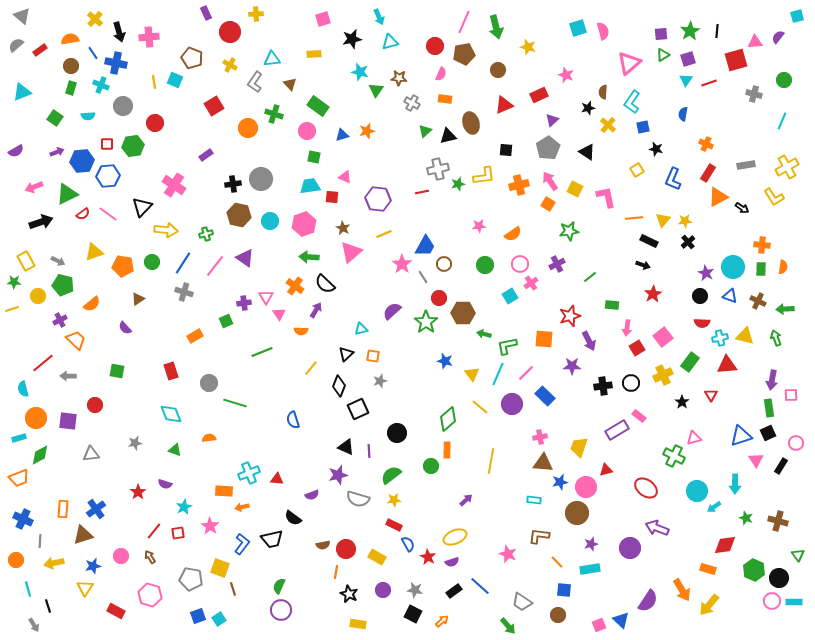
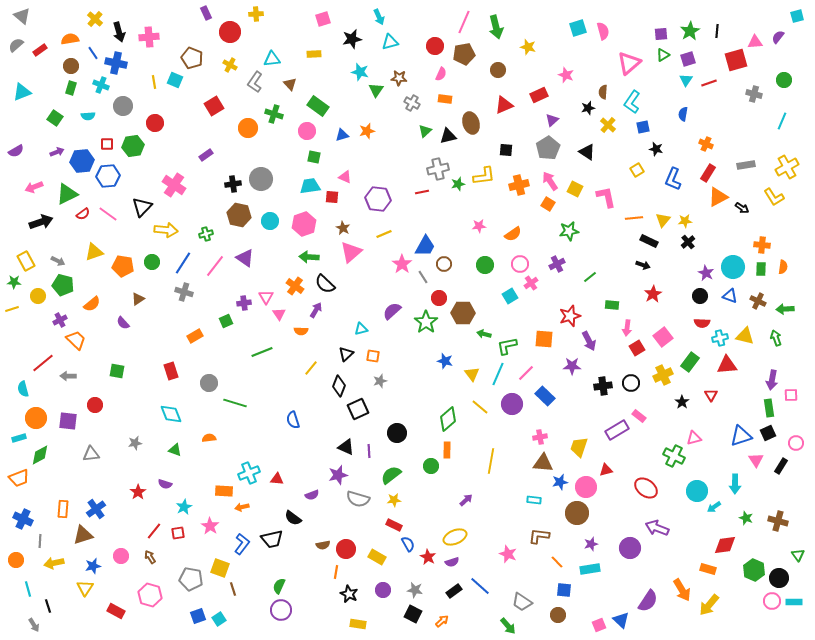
purple semicircle at (125, 328): moved 2 px left, 5 px up
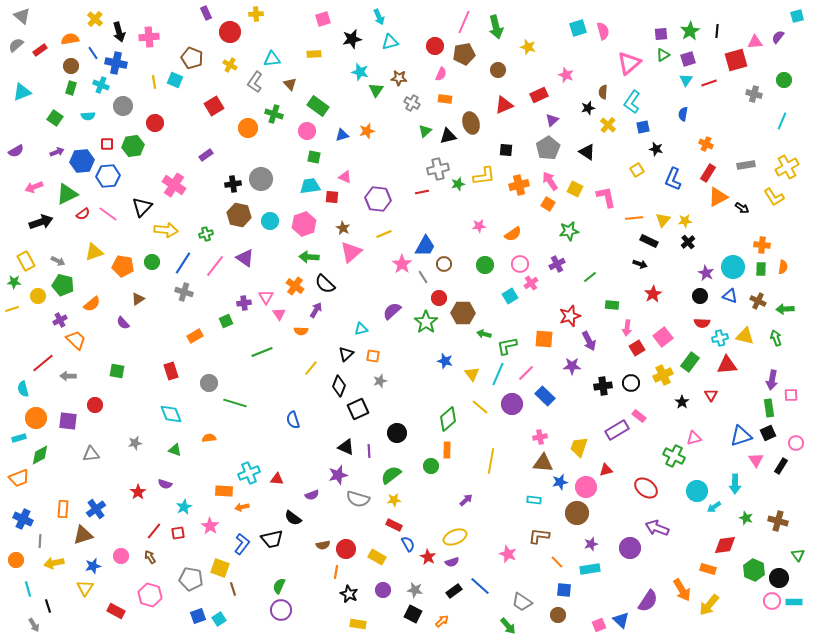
black arrow at (643, 265): moved 3 px left, 1 px up
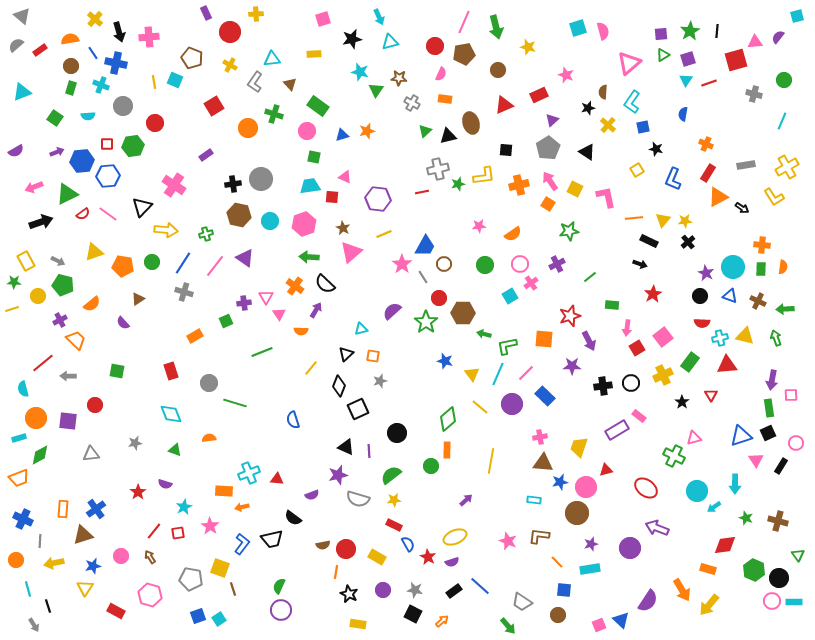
pink star at (508, 554): moved 13 px up
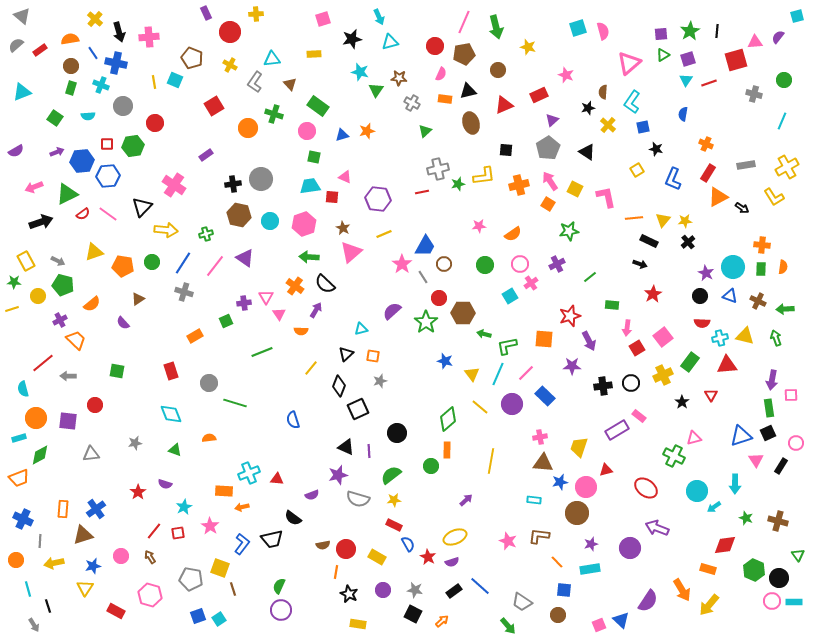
black triangle at (448, 136): moved 20 px right, 45 px up
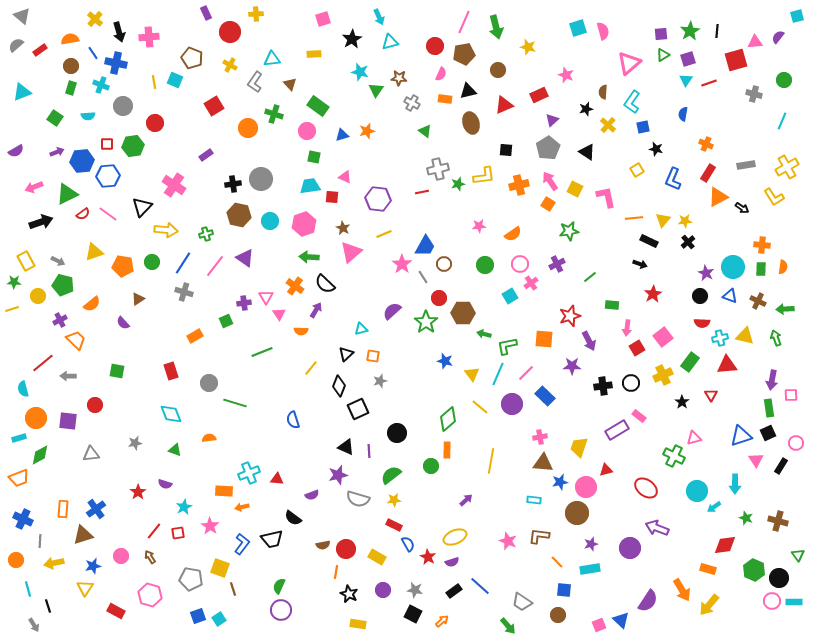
black star at (352, 39): rotated 18 degrees counterclockwise
black star at (588, 108): moved 2 px left, 1 px down
green triangle at (425, 131): rotated 40 degrees counterclockwise
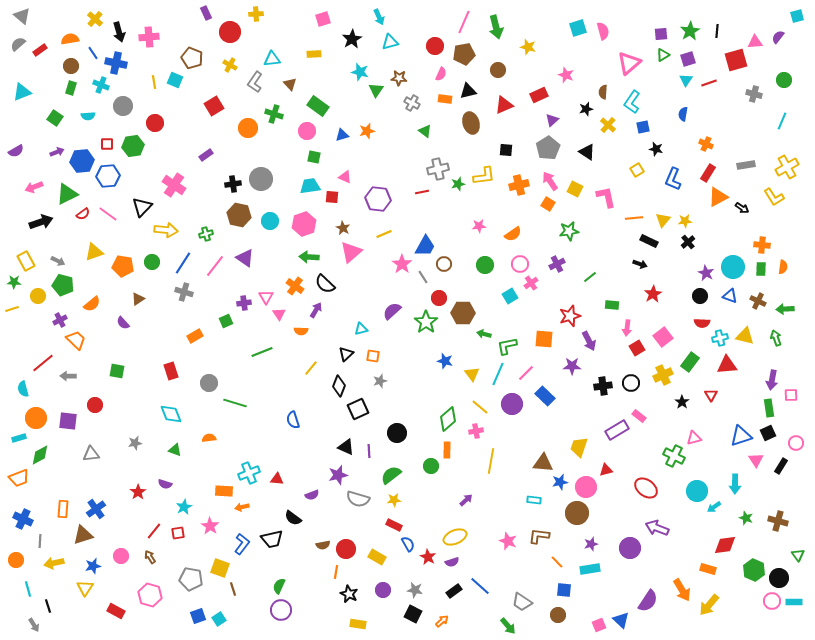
gray semicircle at (16, 45): moved 2 px right, 1 px up
pink cross at (540, 437): moved 64 px left, 6 px up
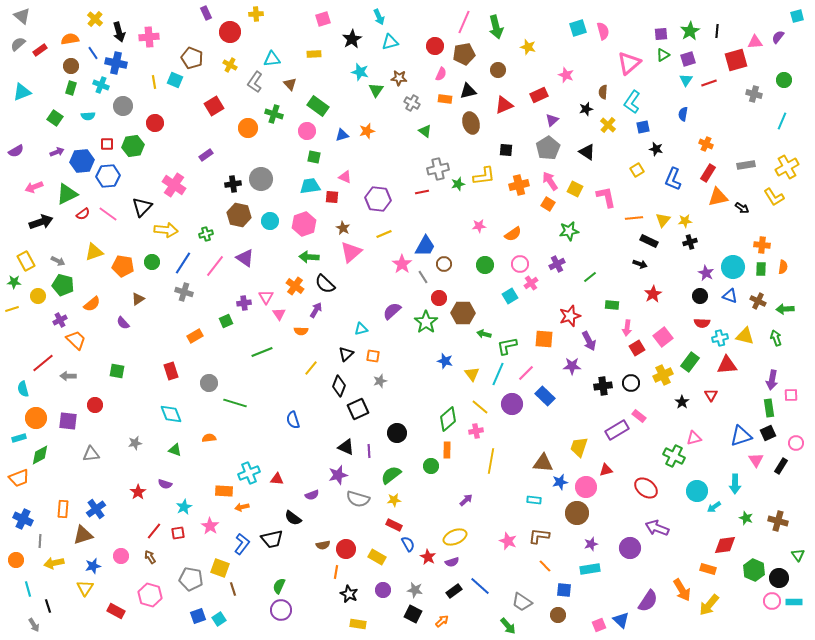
orange triangle at (718, 197): rotated 15 degrees clockwise
black cross at (688, 242): moved 2 px right; rotated 24 degrees clockwise
orange line at (557, 562): moved 12 px left, 4 px down
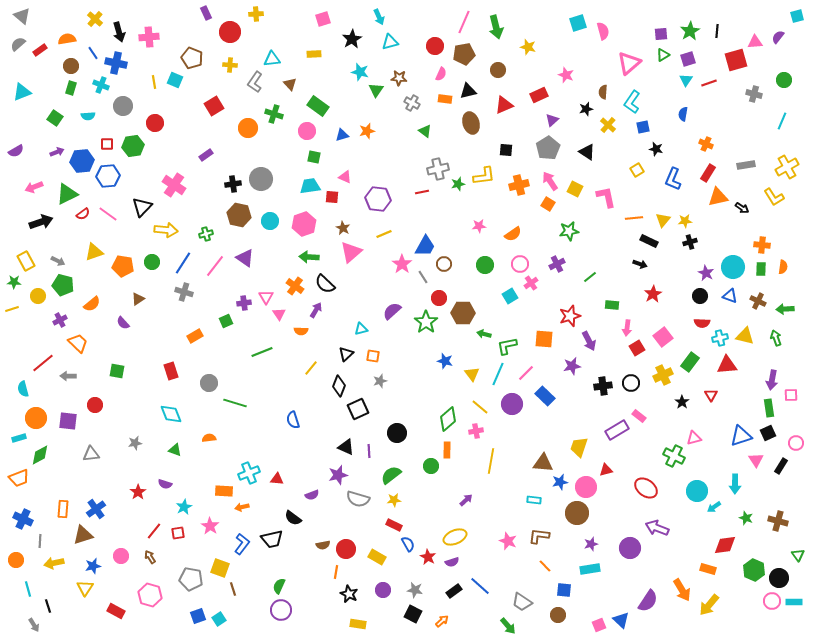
cyan square at (578, 28): moved 5 px up
orange semicircle at (70, 39): moved 3 px left
yellow cross at (230, 65): rotated 24 degrees counterclockwise
orange trapezoid at (76, 340): moved 2 px right, 3 px down
purple star at (572, 366): rotated 12 degrees counterclockwise
